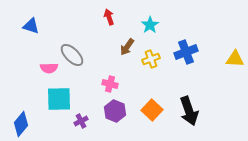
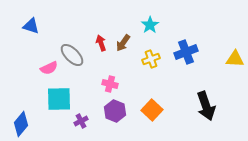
red arrow: moved 8 px left, 26 px down
brown arrow: moved 4 px left, 4 px up
pink semicircle: rotated 24 degrees counterclockwise
black arrow: moved 17 px right, 5 px up
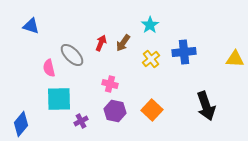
red arrow: rotated 42 degrees clockwise
blue cross: moved 2 px left; rotated 15 degrees clockwise
yellow cross: rotated 18 degrees counterclockwise
pink semicircle: rotated 102 degrees clockwise
purple hexagon: rotated 10 degrees counterclockwise
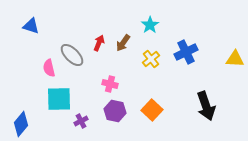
red arrow: moved 2 px left
blue cross: moved 2 px right; rotated 20 degrees counterclockwise
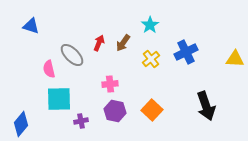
pink semicircle: moved 1 px down
pink cross: rotated 21 degrees counterclockwise
purple cross: rotated 16 degrees clockwise
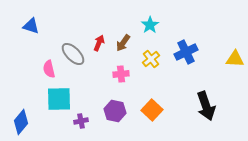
gray ellipse: moved 1 px right, 1 px up
pink cross: moved 11 px right, 10 px up
blue diamond: moved 2 px up
